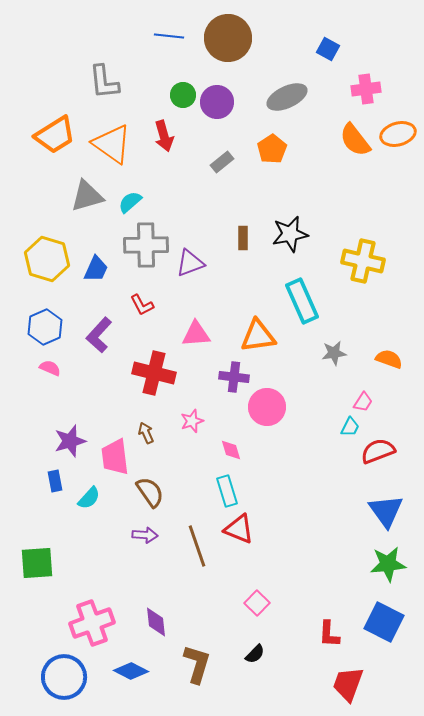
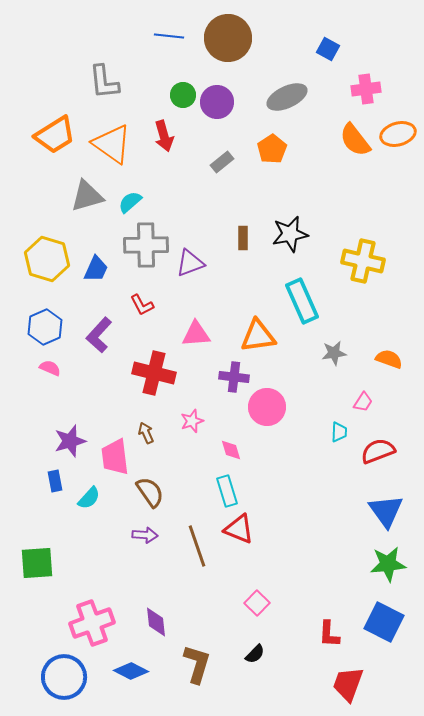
cyan trapezoid at (350, 427): moved 11 px left, 5 px down; rotated 25 degrees counterclockwise
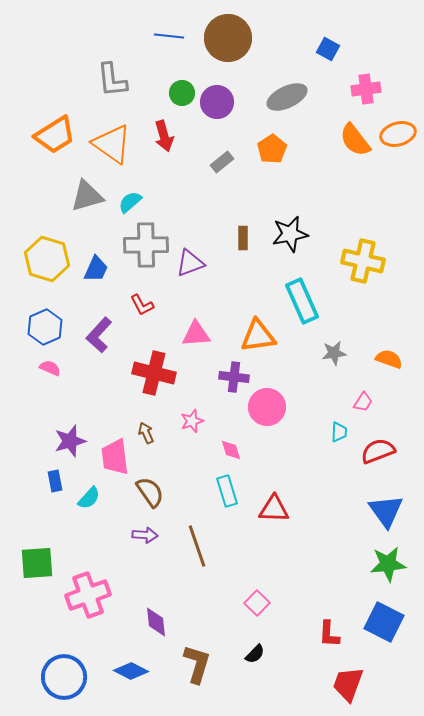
gray L-shape at (104, 82): moved 8 px right, 2 px up
green circle at (183, 95): moved 1 px left, 2 px up
red triangle at (239, 529): moved 35 px right, 20 px up; rotated 20 degrees counterclockwise
pink cross at (92, 623): moved 4 px left, 28 px up
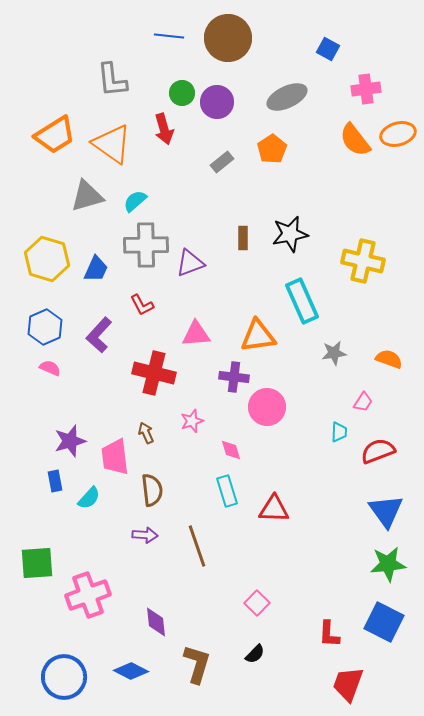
red arrow at (164, 136): moved 7 px up
cyan semicircle at (130, 202): moved 5 px right, 1 px up
brown semicircle at (150, 492): moved 2 px right, 2 px up; rotated 28 degrees clockwise
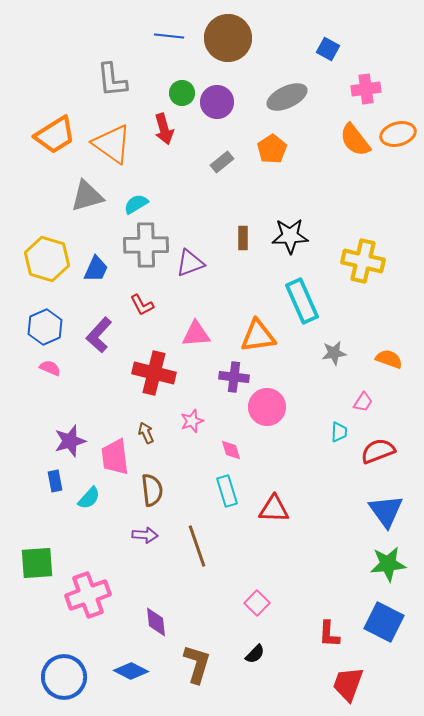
cyan semicircle at (135, 201): moved 1 px right, 3 px down; rotated 10 degrees clockwise
black star at (290, 234): moved 2 px down; rotated 9 degrees clockwise
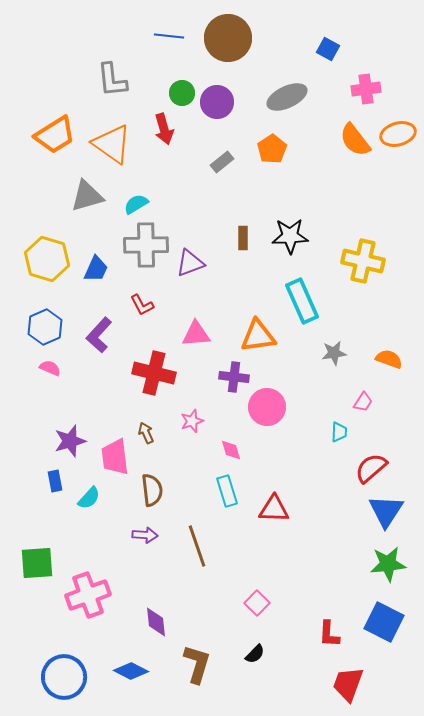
red semicircle at (378, 451): moved 7 px left, 17 px down; rotated 20 degrees counterclockwise
blue triangle at (386, 511): rotated 9 degrees clockwise
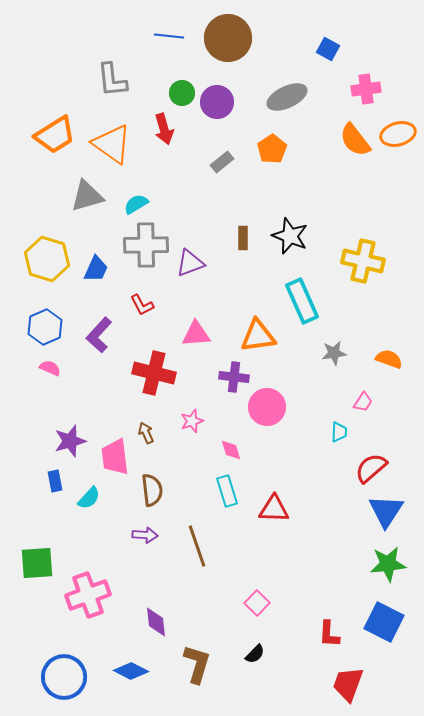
black star at (290, 236): rotated 24 degrees clockwise
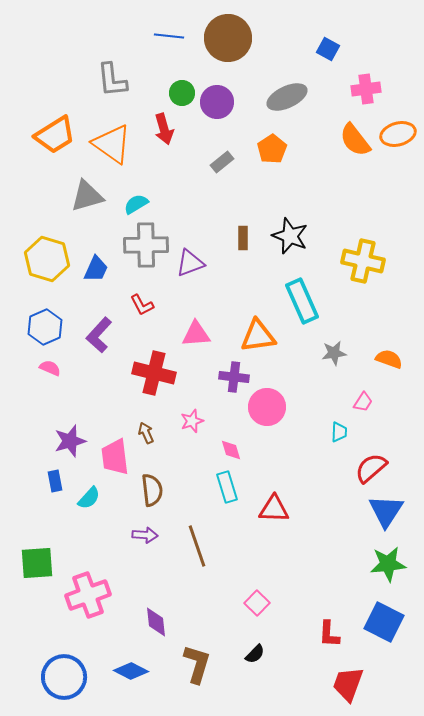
cyan rectangle at (227, 491): moved 4 px up
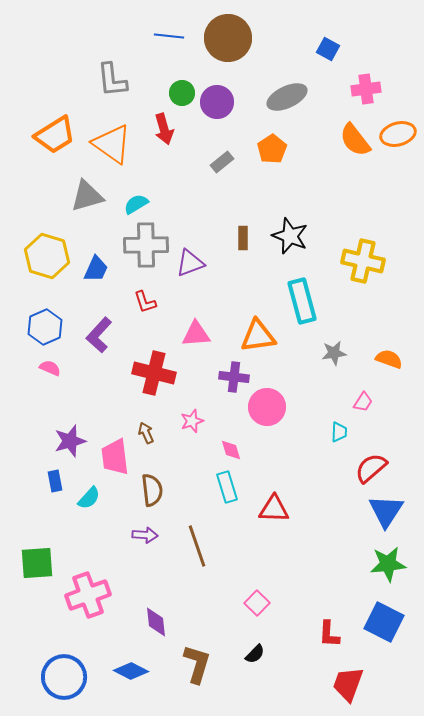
yellow hexagon at (47, 259): moved 3 px up
cyan rectangle at (302, 301): rotated 9 degrees clockwise
red L-shape at (142, 305): moved 3 px right, 3 px up; rotated 10 degrees clockwise
